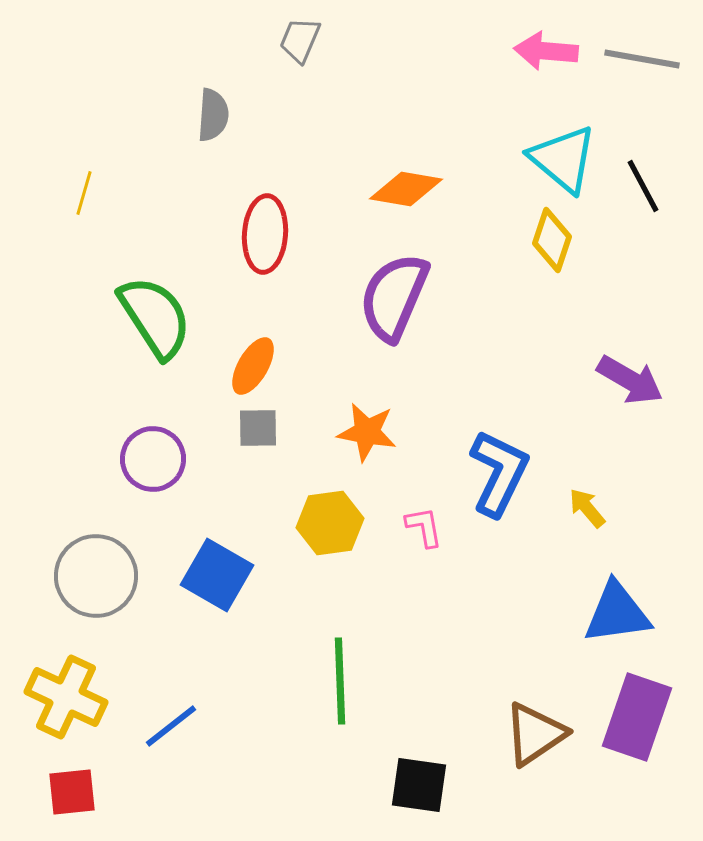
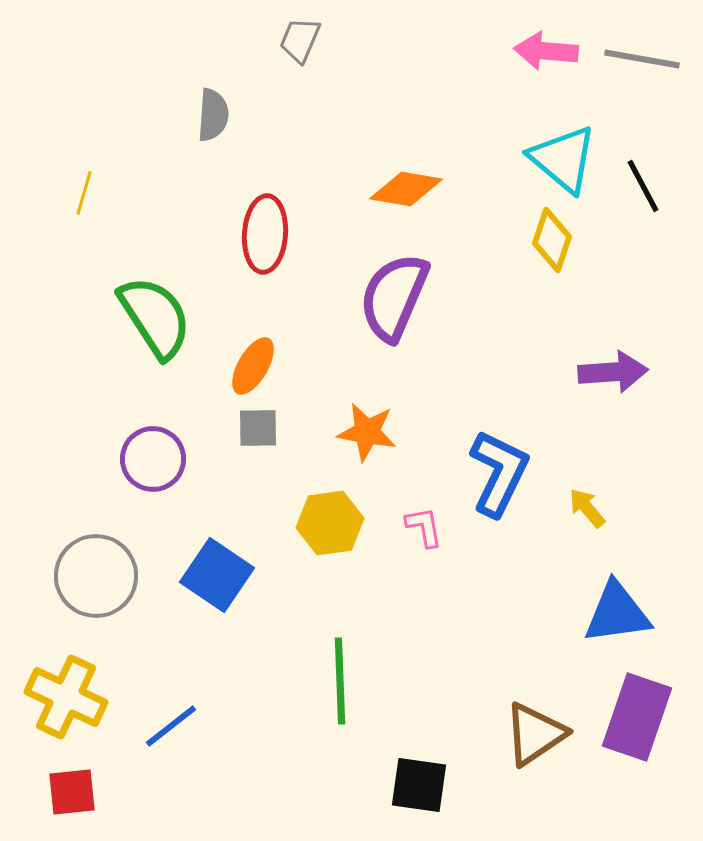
purple arrow: moved 17 px left, 8 px up; rotated 34 degrees counterclockwise
blue square: rotated 4 degrees clockwise
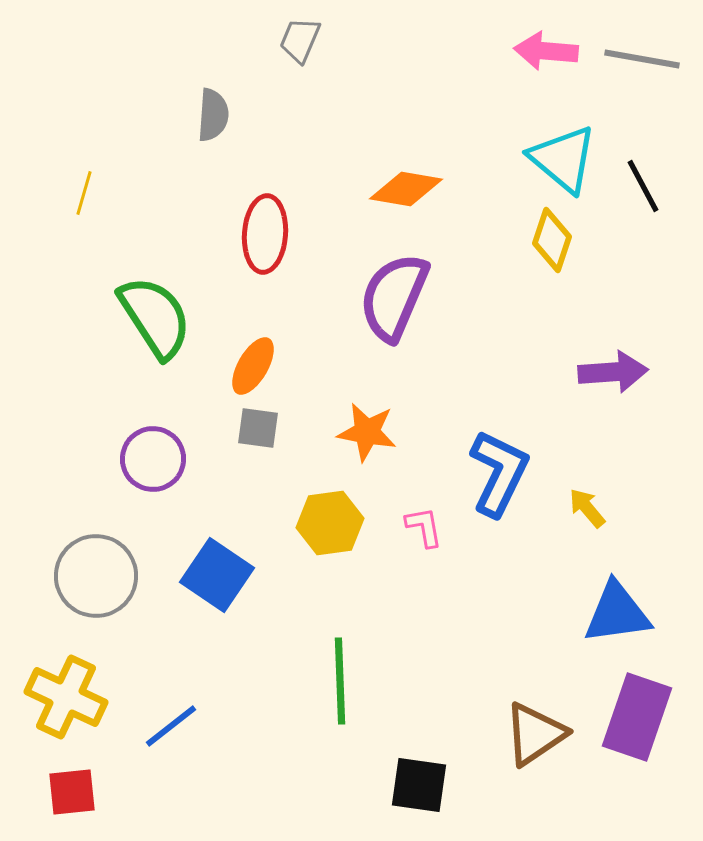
gray square: rotated 9 degrees clockwise
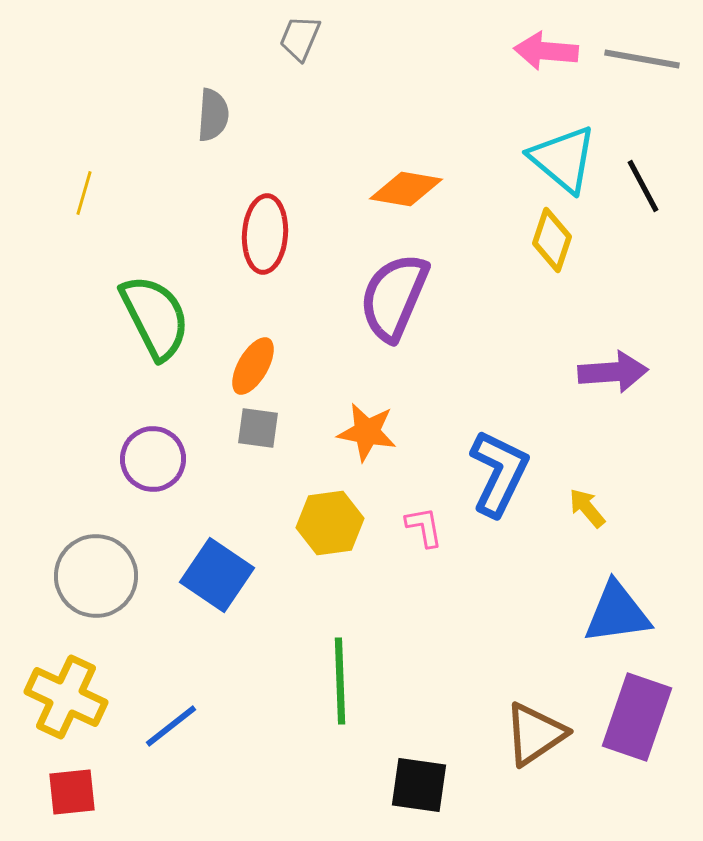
gray trapezoid: moved 2 px up
green semicircle: rotated 6 degrees clockwise
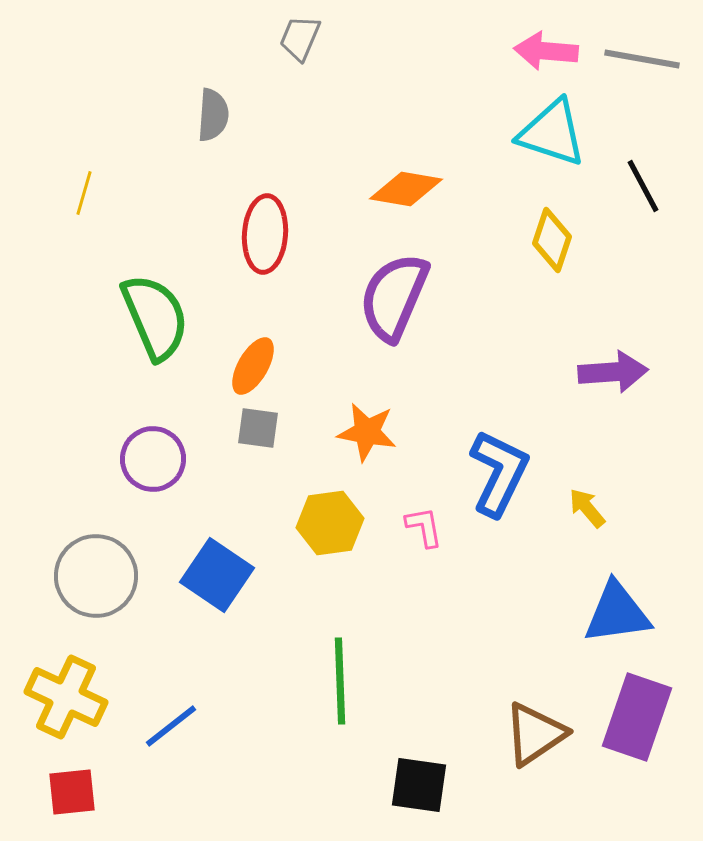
cyan triangle: moved 11 px left, 26 px up; rotated 22 degrees counterclockwise
green semicircle: rotated 4 degrees clockwise
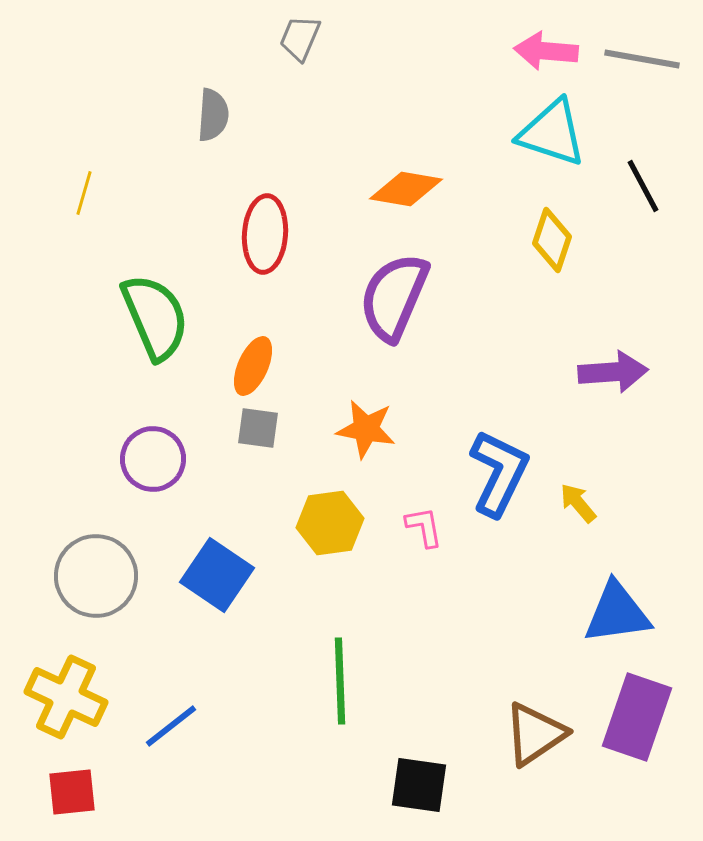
orange ellipse: rotated 6 degrees counterclockwise
orange star: moved 1 px left, 3 px up
yellow arrow: moved 9 px left, 5 px up
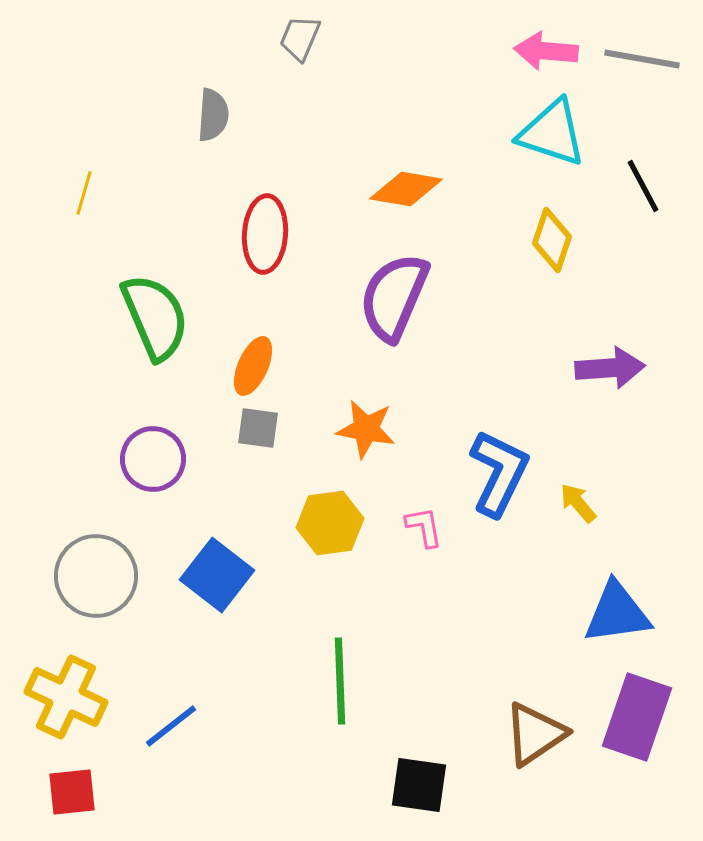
purple arrow: moved 3 px left, 4 px up
blue square: rotated 4 degrees clockwise
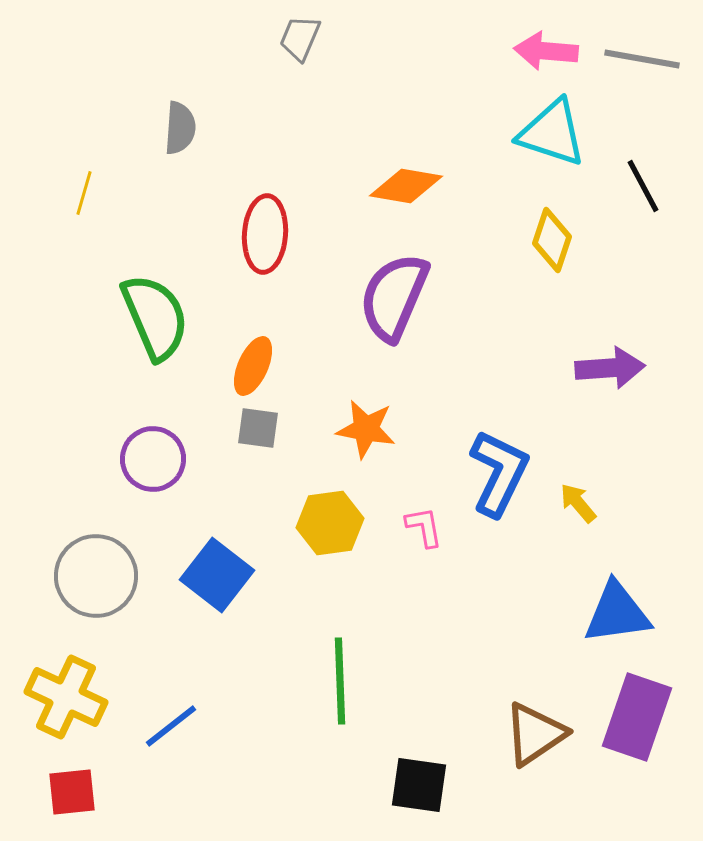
gray semicircle: moved 33 px left, 13 px down
orange diamond: moved 3 px up
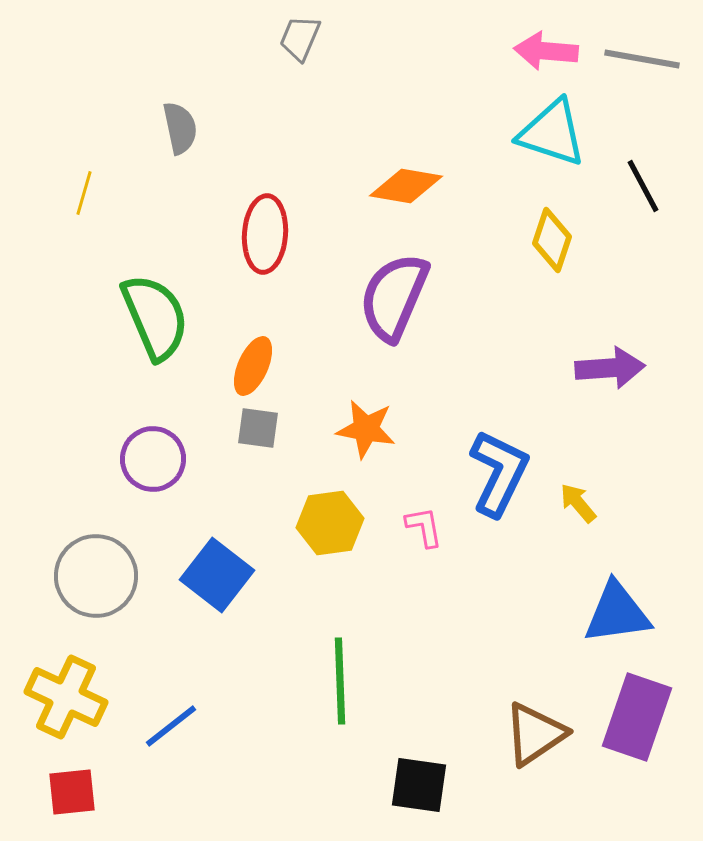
gray semicircle: rotated 16 degrees counterclockwise
